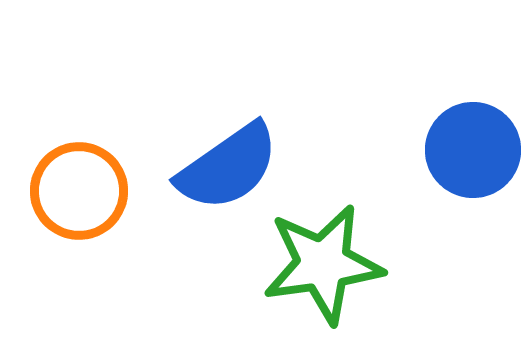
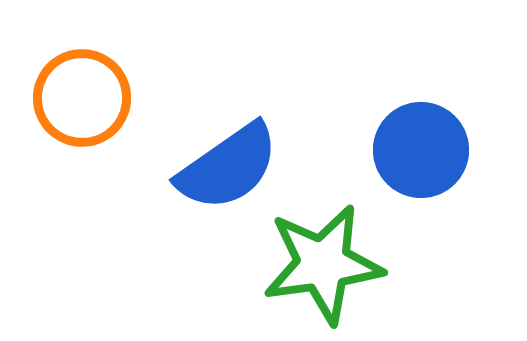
blue circle: moved 52 px left
orange circle: moved 3 px right, 93 px up
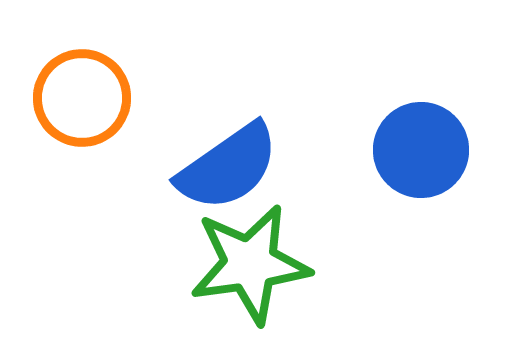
green star: moved 73 px left
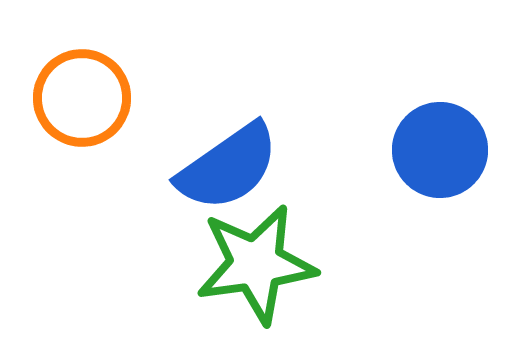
blue circle: moved 19 px right
green star: moved 6 px right
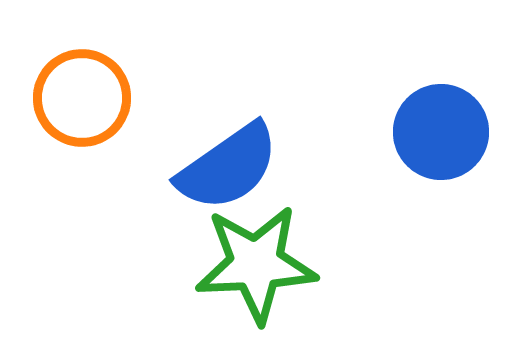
blue circle: moved 1 px right, 18 px up
green star: rotated 5 degrees clockwise
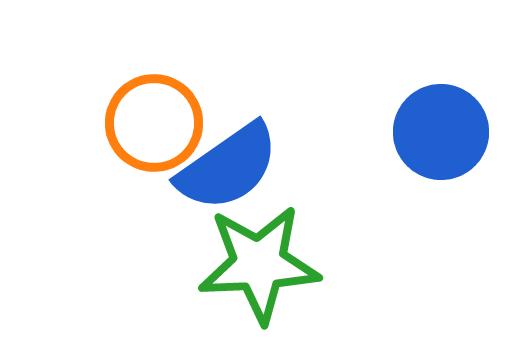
orange circle: moved 72 px right, 25 px down
green star: moved 3 px right
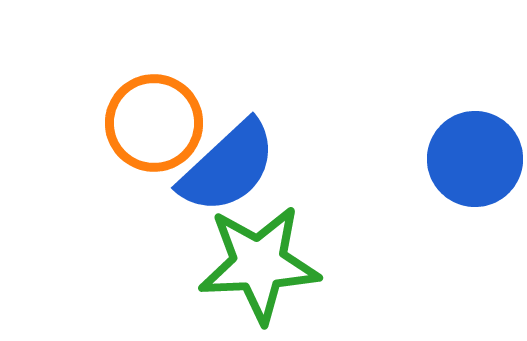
blue circle: moved 34 px right, 27 px down
blue semicircle: rotated 8 degrees counterclockwise
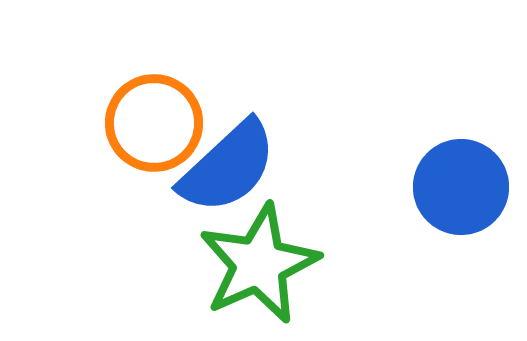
blue circle: moved 14 px left, 28 px down
green star: rotated 21 degrees counterclockwise
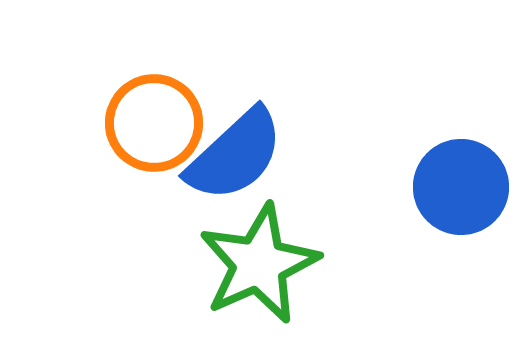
blue semicircle: moved 7 px right, 12 px up
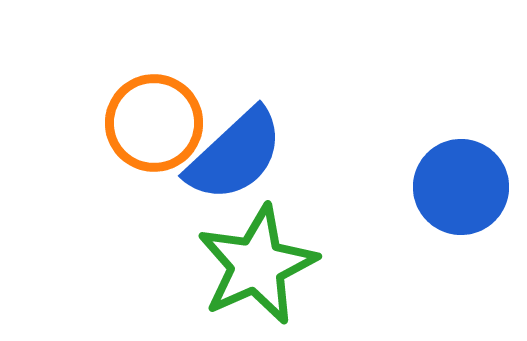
green star: moved 2 px left, 1 px down
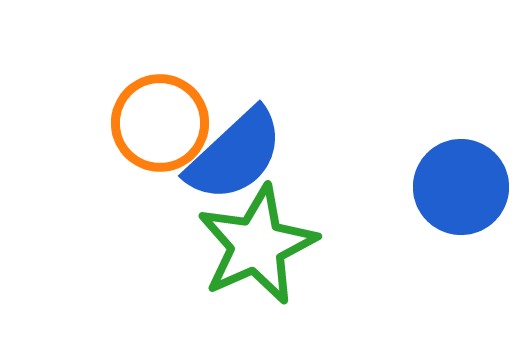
orange circle: moved 6 px right
green star: moved 20 px up
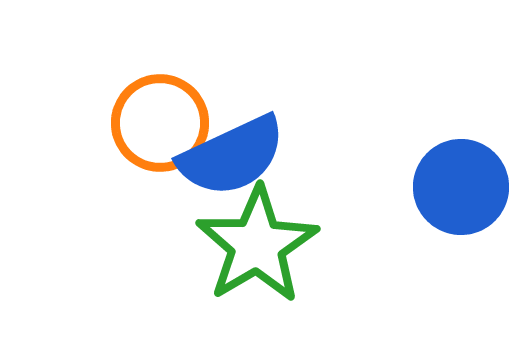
blue semicircle: moved 3 px left, 1 px down; rotated 18 degrees clockwise
green star: rotated 7 degrees counterclockwise
